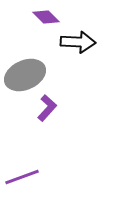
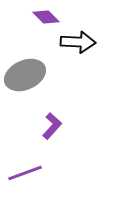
purple L-shape: moved 5 px right, 18 px down
purple line: moved 3 px right, 4 px up
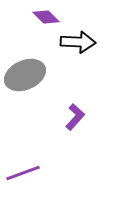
purple L-shape: moved 23 px right, 9 px up
purple line: moved 2 px left
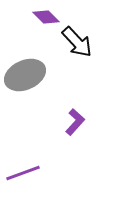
black arrow: moved 1 px left; rotated 44 degrees clockwise
purple L-shape: moved 5 px down
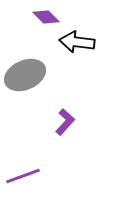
black arrow: rotated 140 degrees clockwise
purple L-shape: moved 10 px left
purple line: moved 3 px down
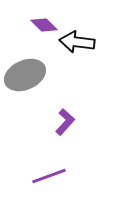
purple diamond: moved 2 px left, 8 px down
purple line: moved 26 px right
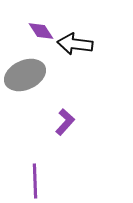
purple diamond: moved 3 px left, 6 px down; rotated 12 degrees clockwise
black arrow: moved 2 px left, 2 px down
purple line: moved 14 px left, 5 px down; rotated 72 degrees counterclockwise
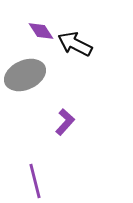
black arrow: rotated 20 degrees clockwise
purple line: rotated 12 degrees counterclockwise
